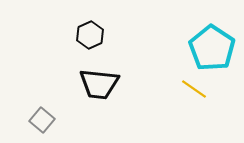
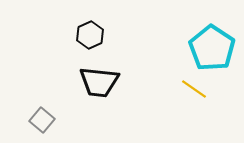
black trapezoid: moved 2 px up
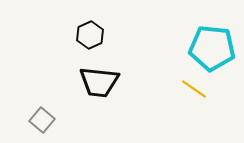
cyan pentagon: rotated 27 degrees counterclockwise
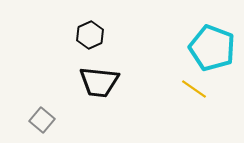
cyan pentagon: rotated 15 degrees clockwise
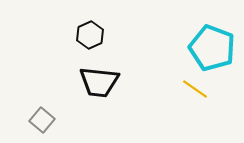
yellow line: moved 1 px right
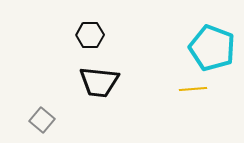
black hexagon: rotated 24 degrees clockwise
yellow line: moved 2 px left; rotated 40 degrees counterclockwise
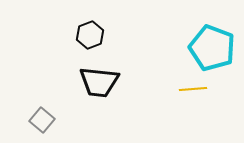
black hexagon: rotated 20 degrees counterclockwise
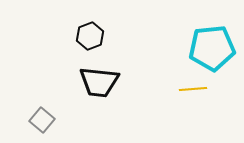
black hexagon: moved 1 px down
cyan pentagon: rotated 27 degrees counterclockwise
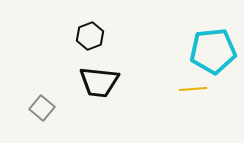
cyan pentagon: moved 1 px right, 3 px down
gray square: moved 12 px up
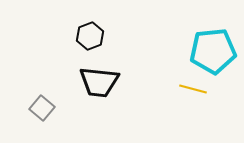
yellow line: rotated 20 degrees clockwise
